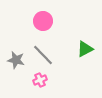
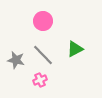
green triangle: moved 10 px left
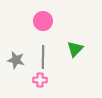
green triangle: rotated 18 degrees counterclockwise
gray line: moved 2 px down; rotated 45 degrees clockwise
pink cross: rotated 24 degrees clockwise
